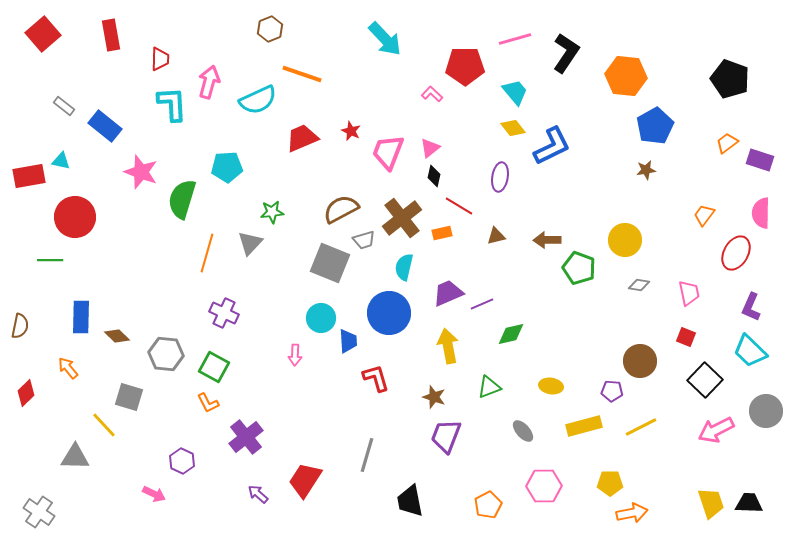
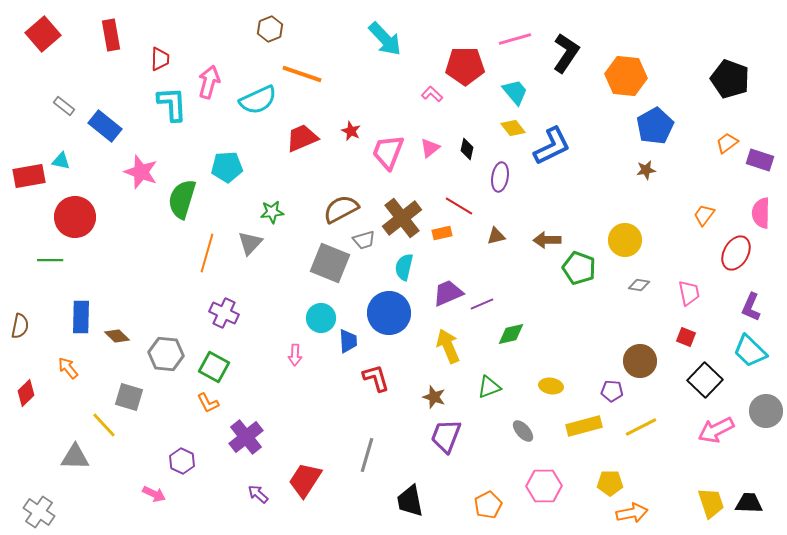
black diamond at (434, 176): moved 33 px right, 27 px up
yellow arrow at (448, 346): rotated 12 degrees counterclockwise
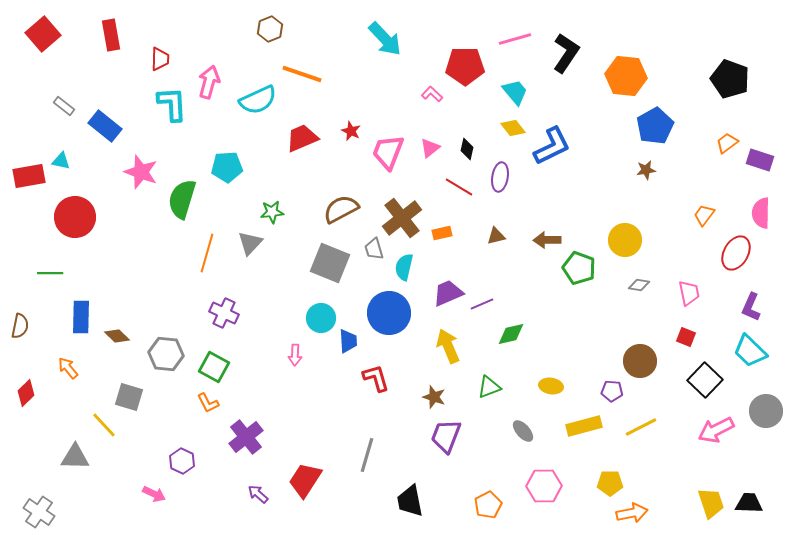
red line at (459, 206): moved 19 px up
gray trapezoid at (364, 240): moved 10 px right, 9 px down; rotated 90 degrees clockwise
green line at (50, 260): moved 13 px down
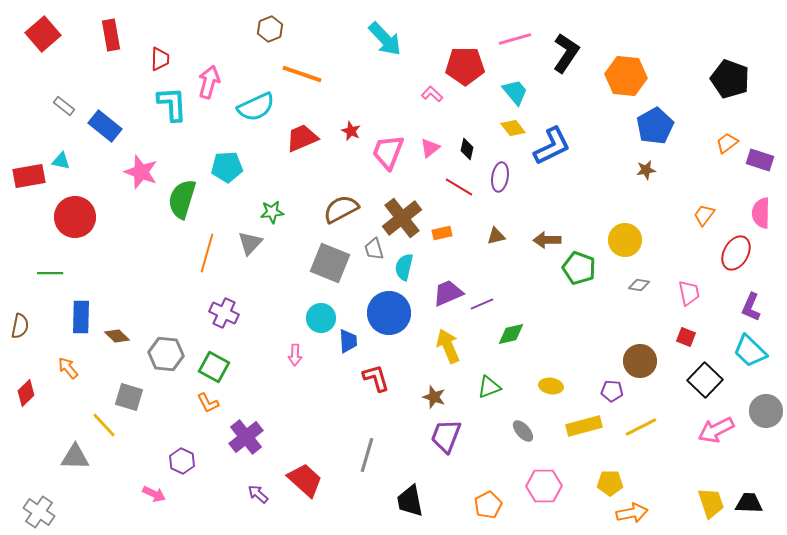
cyan semicircle at (258, 100): moved 2 px left, 7 px down
red trapezoid at (305, 480): rotated 99 degrees clockwise
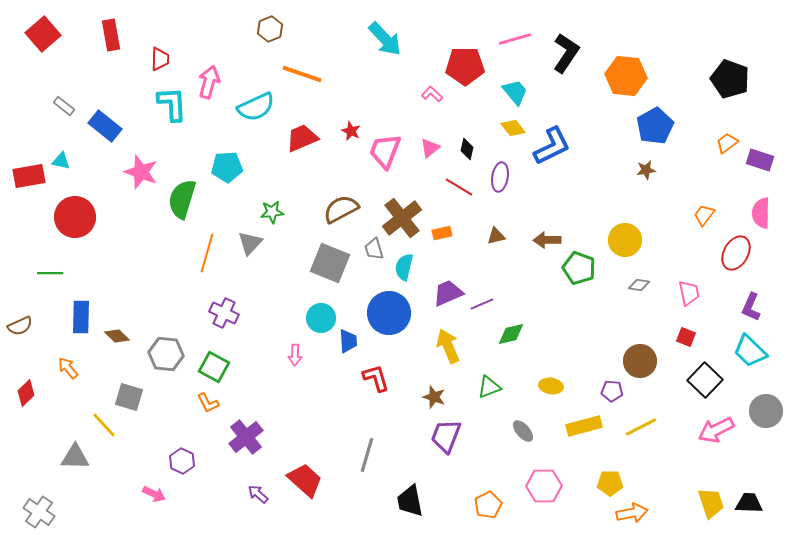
pink trapezoid at (388, 152): moved 3 px left, 1 px up
brown semicircle at (20, 326): rotated 55 degrees clockwise
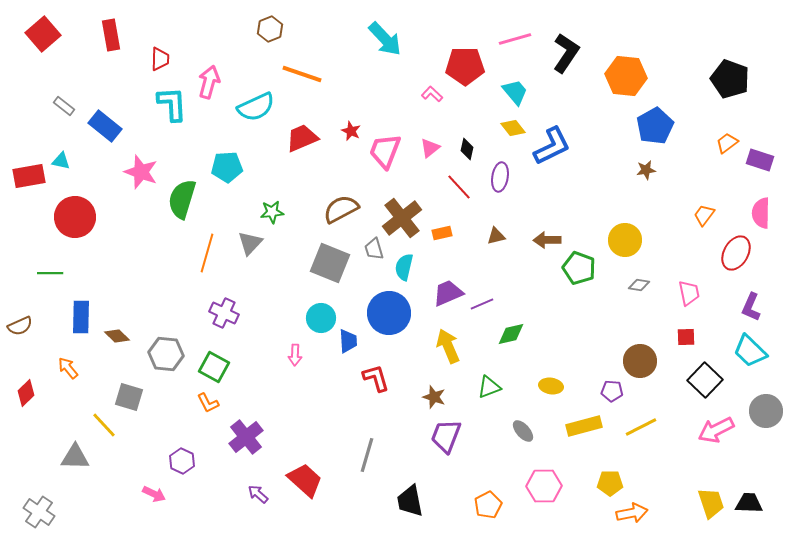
red line at (459, 187): rotated 16 degrees clockwise
red square at (686, 337): rotated 24 degrees counterclockwise
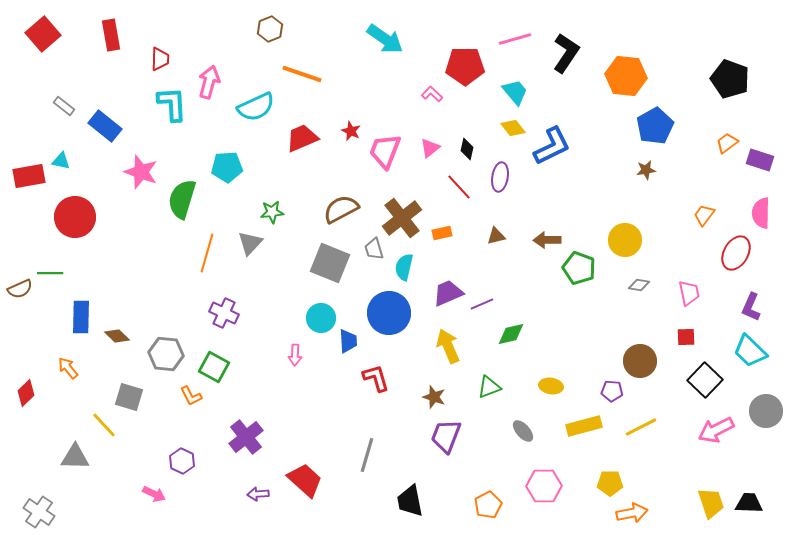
cyan arrow at (385, 39): rotated 12 degrees counterclockwise
brown semicircle at (20, 326): moved 37 px up
orange L-shape at (208, 403): moved 17 px left, 7 px up
purple arrow at (258, 494): rotated 45 degrees counterclockwise
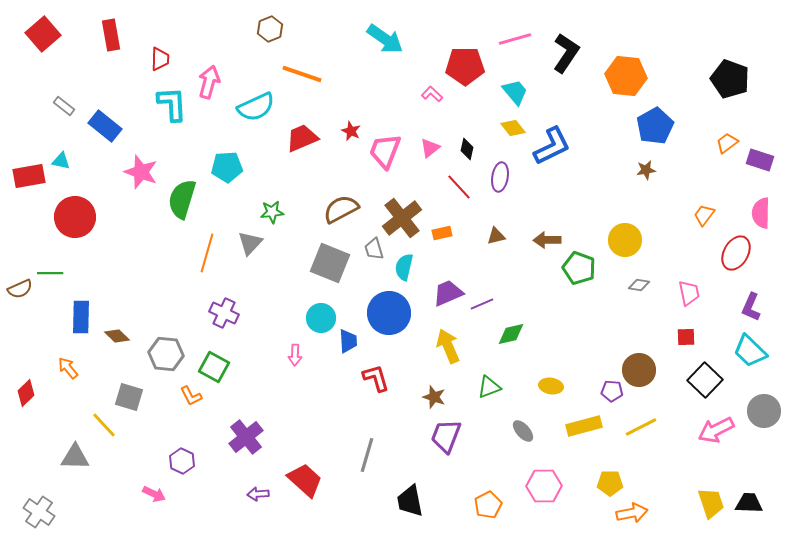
brown circle at (640, 361): moved 1 px left, 9 px down
gray circle at (766, 411): moved 2 px left
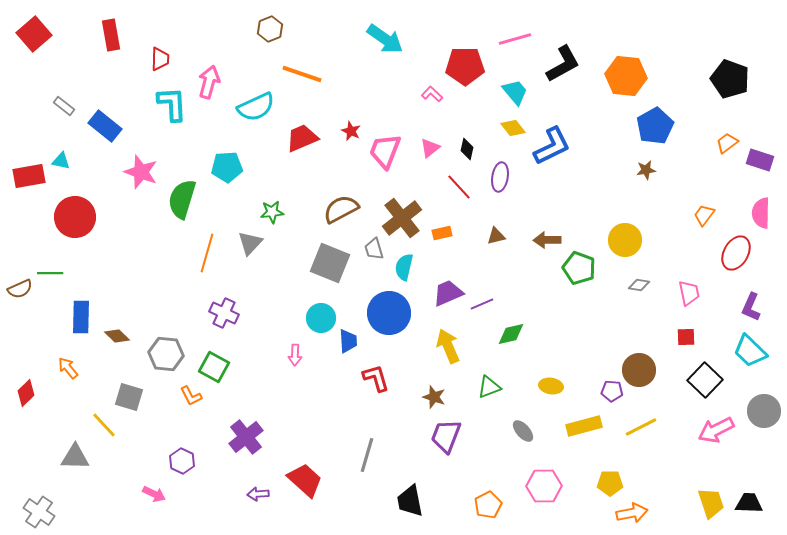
red square at (43, 34): moved 9 px left
black L-shape at (566, 53): moved 3 px left, 11 px down; rotated 27 degrees clockwise
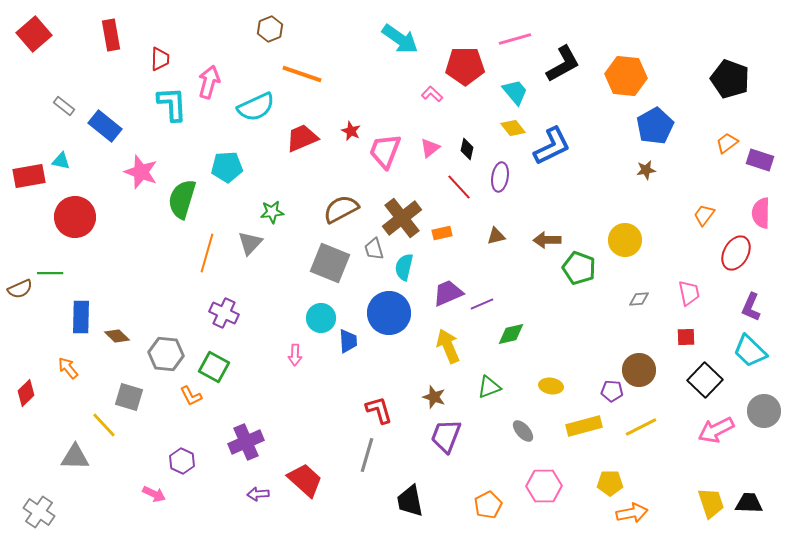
cyan arrow at (385, 39): moved 15 px right
gray diamond at (639, 285): moved 14 px down; rotated 15 degrees counterclockwise
red L-shape at (376, 378): moved 3 px right, 32 px down
purple cross at (246, 437): moved 5 px down; rotated 16 degrees clockwise
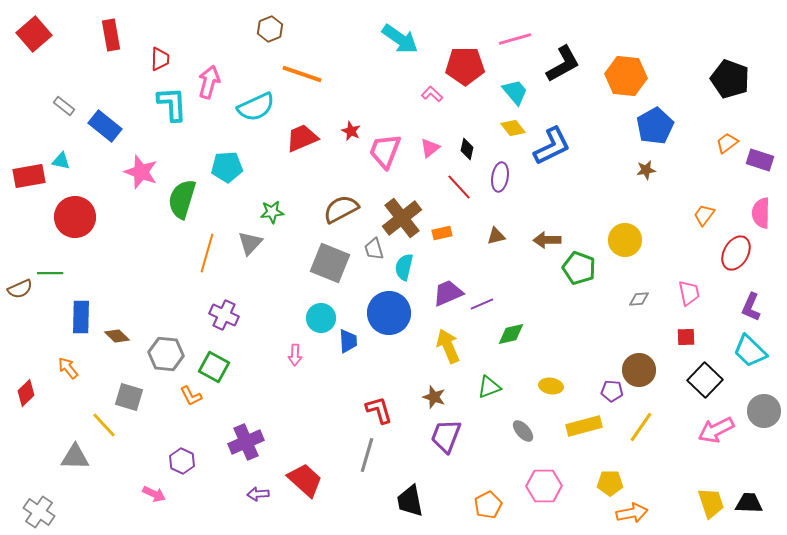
purple cross at (224, 313): moved 2 px down
yellow line at (641, 427): rotated 28 degrees counterclockwise
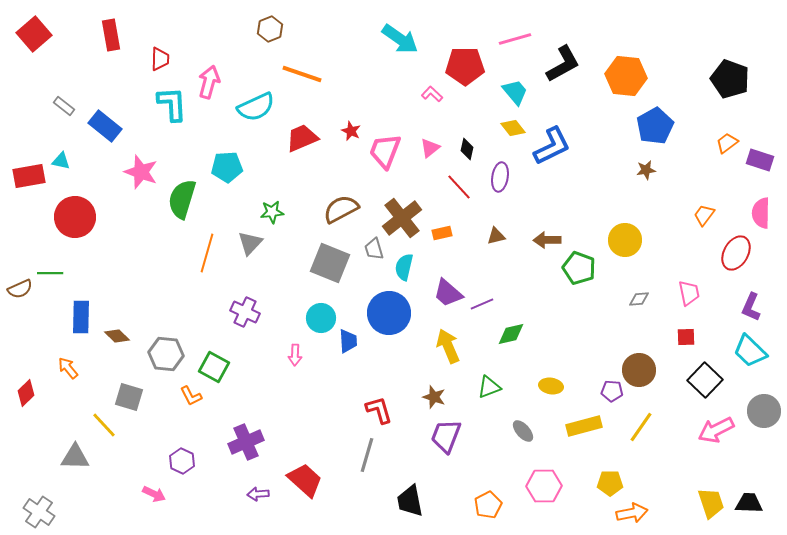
purple trapezoid at (448, 293): rotated 116 degrees counterclockwise
purple cross at (224, 315): moved 21 px right, 3 px up
